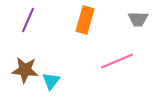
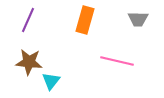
pink line: rotated 36 degrees clockwise
brown star: moved 4 px right, 8 px up
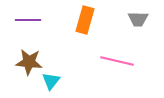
purple line: rotated 65 degrees clockwise
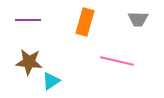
orange rectangle: moved 2 px down
cyan triangle: rotated 18 degrees clockwise
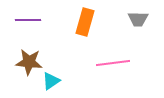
pink line: moved 4 px left, 2 px down; rotated 20 degrees counterclockwise
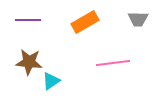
orange rectangle: rotated 44 degrees clockwise
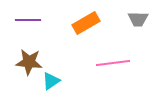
orange rectangle: moved 1 px right, 1 px down
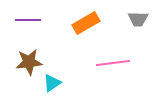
brown star: rotated 12 degrees counterclockwise
cyan triangle: moved 1 px right, 2 px down
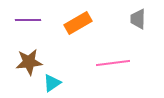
gray trapezoid: rotated 90 degrees clockwise
orange rectangle: moved 8 px left
